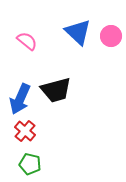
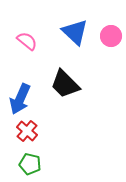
blue triangle: moved 3 px left
black trapezoid: moved 9 px right, 6 px up; rotated 60 degrees clockwise
red cross: moved 2 px right
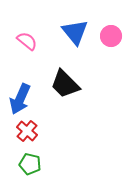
blue triangle: rotated 8 degrees clockwise
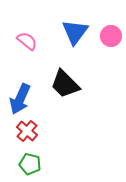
blue triangle: rotated 16 degrees clockwise
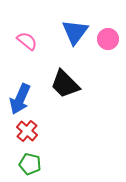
pink circle: moved 3 px left, 3 px down
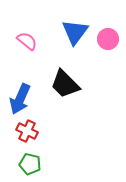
red cross: rotated 15 degrees counterclockwise
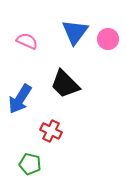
pink semicircle: rotated 15 degrees counterclockwise
blue arrow: rotated 8 degrees clockwise
red cross: moved 24 px right
